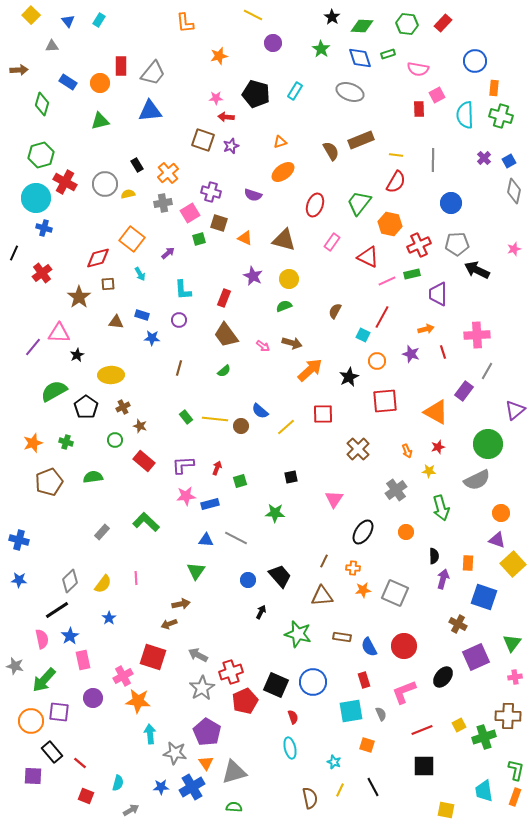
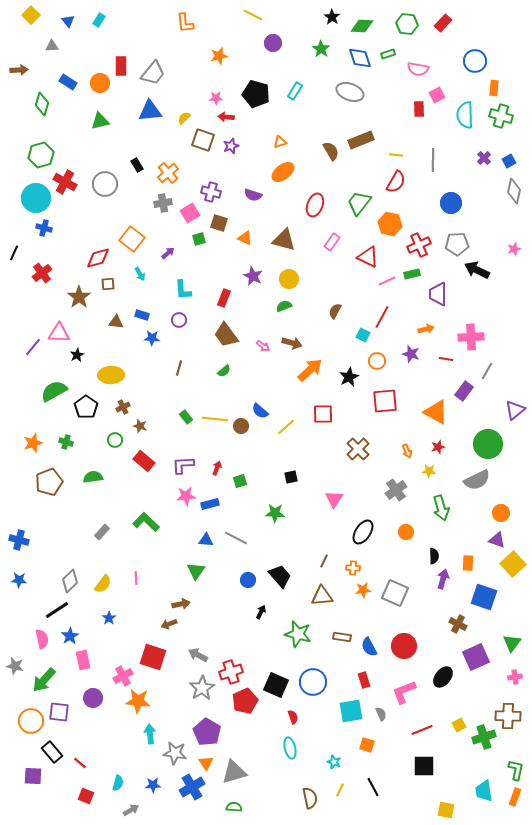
yellow semicircle at (128, 194): moved 56 px right, 76 px up; rotated 32 degrees counterclockwise
pink cross at (477, 335): moved 6 px left, 2 px down
red line at (443, 352): moved 3 px right, 7 px down; rotated 64 degrees counterclockwise
blue star at (161, 787): moved 8 px left, 2 px up
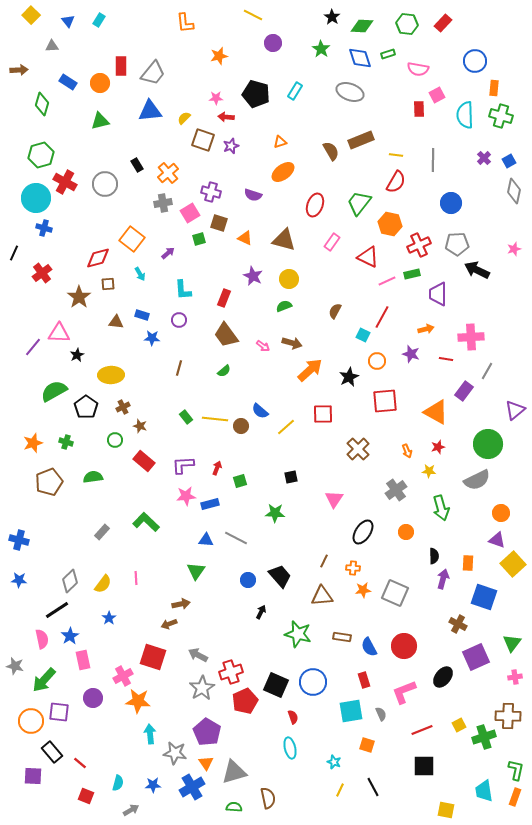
brown semicircle at (310, 798): moved 42 px left
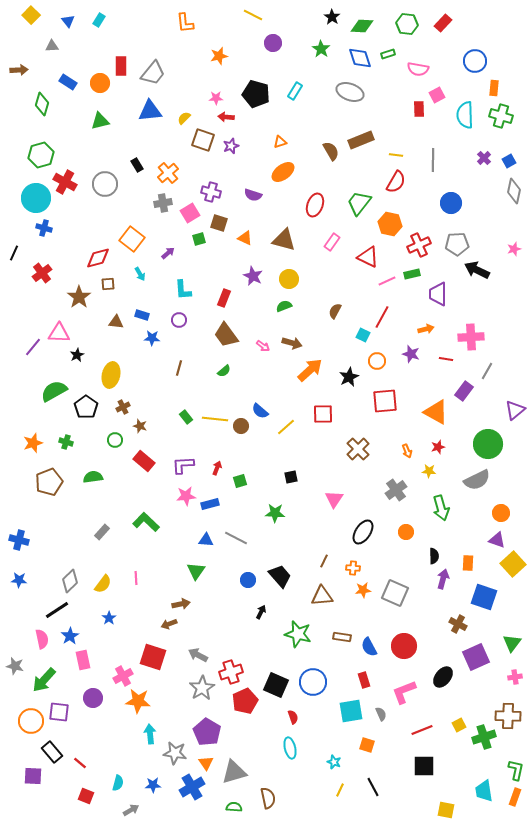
yellow ellipse at (111, 375): rotated 75 degrees counterclockwise
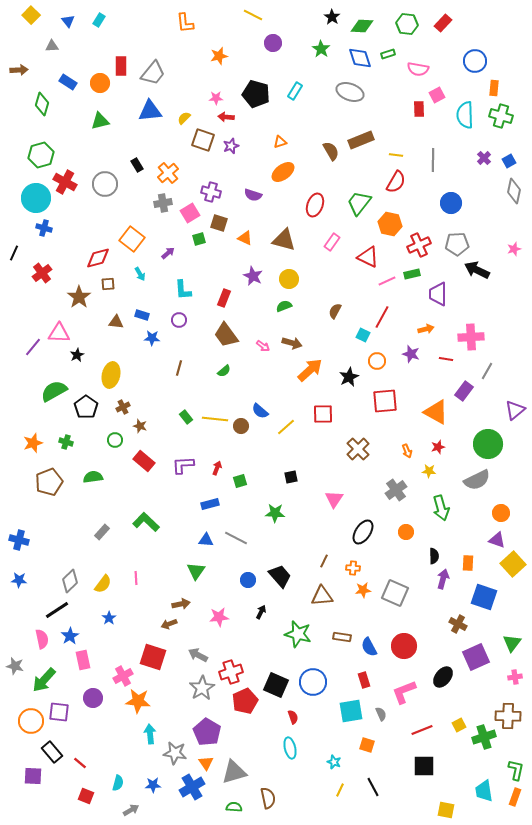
pink star at (186, 496): moved 33 px right, 121 px down
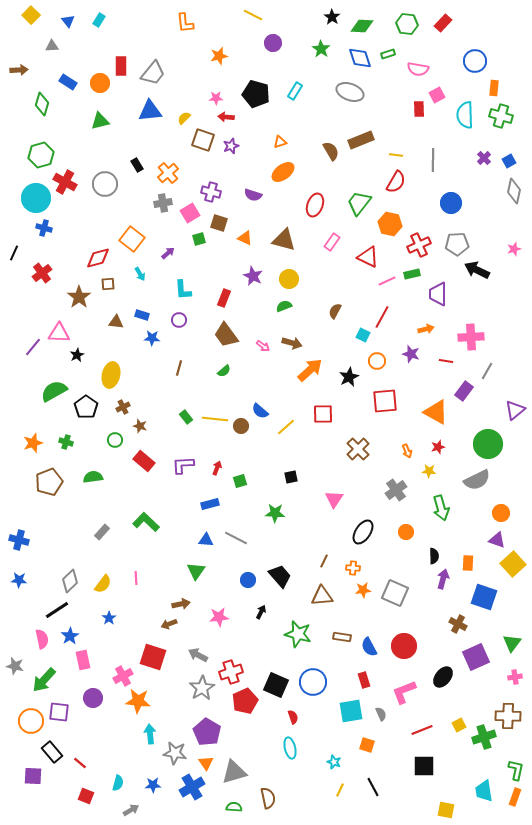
red line at (446, 359): moved 2 px down
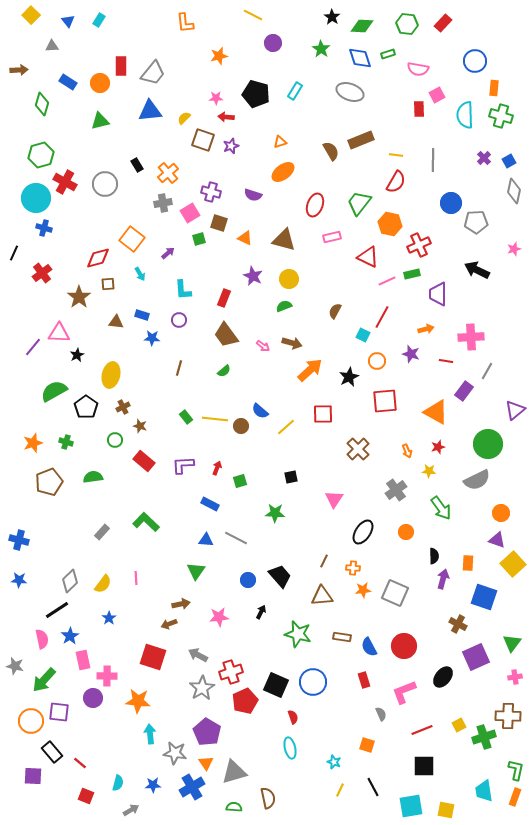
pink rectangle at (332, 242): moved 5 px up; rotated 42 degrees clockwise
gray pentagon at (457, 244): moved 19 px right, 22 px up
blue rectangle at (210, 504): rotated 42 degrees clockwise
green arrow at (441, 508): rotated 20 degrees counterclockwise
pink cross at (123, 676): moved 16 px left; rotated 30 degrees clockwise
cyan square at (351, 711): moved 60 px right, 95 px down
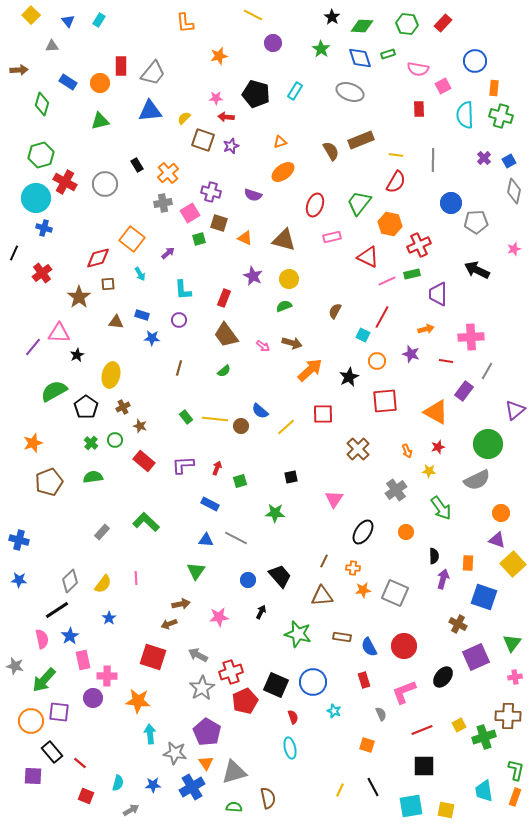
pink square at (437, 95): moved 6 px right, 9 px up
green cross at (66, 442): moved 25 px right, 1 px down; rotated 24 degrees clockwise
cyan star at (334, 762): moved 51 px up
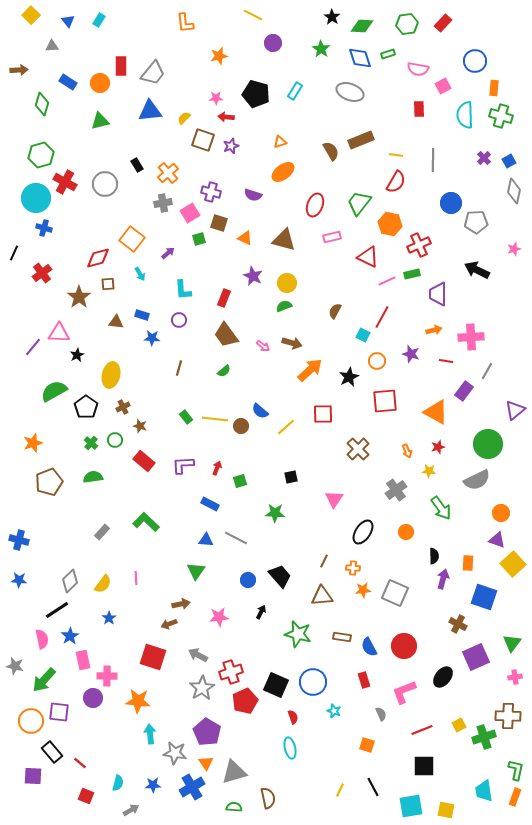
green hexagon at (407, 24): rotated 15 degrees counterclockwise
yellow circle at (289, 279): moved 2 px left, 4 px down
orange arrow at (426, 329): moved 8 px right, 1 px down
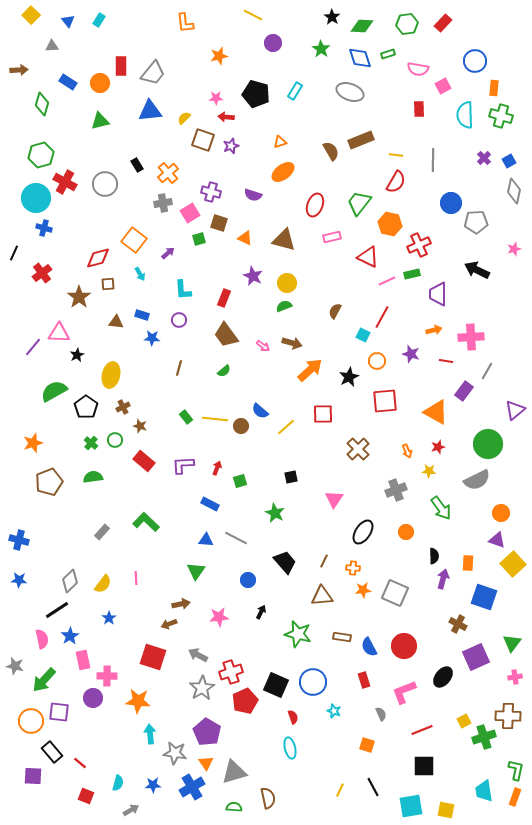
orange square at (132, 239): moved 2 px right, 1 px down
gray cross at (396, 490): rotated 15 degrees clockwise
green star at (275, 513): rotated 24 degrees clockwise
black trapezoid at (280, 576): moved 5 px right, 14 px up
yellow square at (459, 725): moved 5 px right, 4 px up
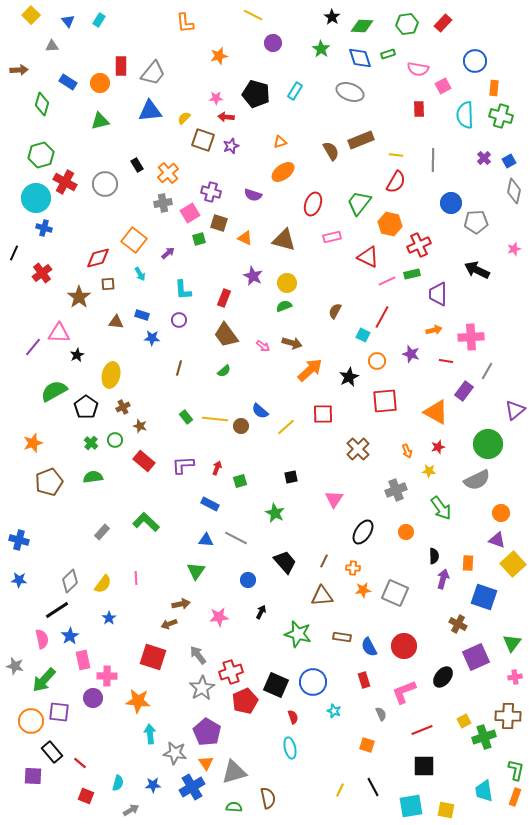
red ellipse at (315, 205): moved 2 px left, 1 px up
gray arrow at (198, 655): rotated 24 degrees clockwise
